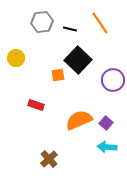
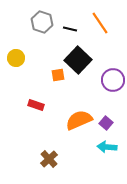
gray hexagon: rotated 25 degrees clockwise
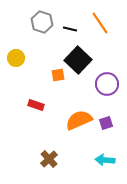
purple circle: moved 6 px left, 4 px down
purple square: rotated 32 degrees clockwise
cyan arrow: moved 2 px left, 13 px down
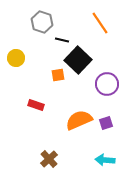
black line: moved 8 px left, 11 px down
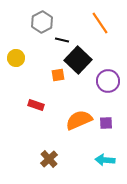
gray hexagon: rotated 15 degrees clockwise
purple circle: moved 1 px right, 3 px up
purple square: rotated 16 degrees clockwise
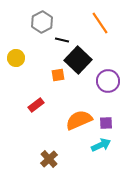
red rectangle: rotated 56 degrees counterclockwise
cyan arrow: moved 4 px left, 15 px up; rotated 150 degrees clockwise
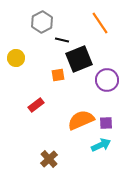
black square: moved 1 px right, 1 px up; rotated 24 degrees clockwise
purple circle: moved 1 px left, 1 px up
orange semicircle: moved 2 px right
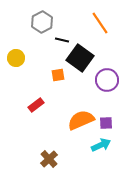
black square: moved 1 px right, 1 px up; rotated 32 degrees counterclockwise
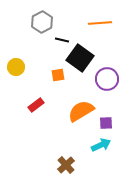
orange line: rotated 60 degrees counterclockwise
yellow circle: moved 9 px down
purple circle: moved 1 px up
orange semicircle: moved 9 px up; rotated 8 degrees counterclockwise
brown cross: moved 17 px right, 6 px down
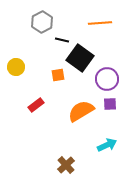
purple square: moved 4 px right, 19 px up
cyan arrow: moved 6 px right
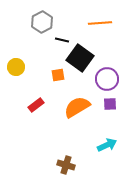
orange semicircle: moved 4 px left, 4 px up
brown cross: rotated 30 degrees counterclockwise
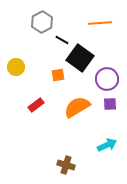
black line: rotated 16 degrees clockwise
